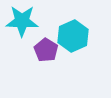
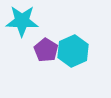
cyan hexagon: moved 15 px down
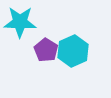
cyan star: moved 2 px left, 1 px down
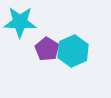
purple pentagon: moved 1 px right, 1 px up
